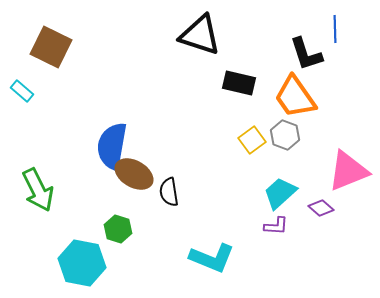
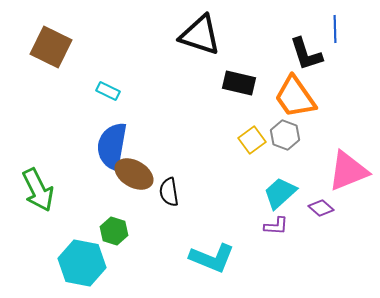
cyan rectangle: moved 86 px right; rotated 15 degrees counterclockwise
green hexagon: moved 4 px left, 2 px down
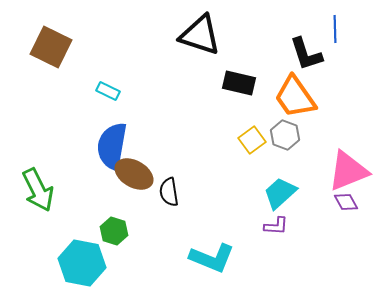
purple diamond: moved 25 px right, 6 px up; rotated 20 degrees clockwise
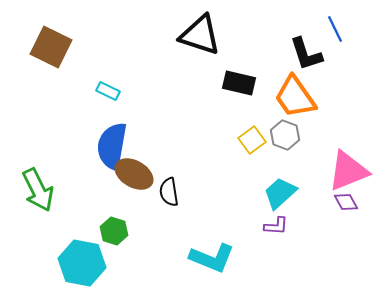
blue line: rotated 24 degrees counterclockwise
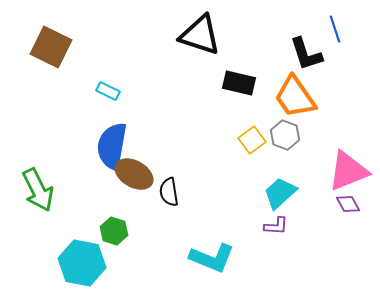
blue line: rotated 8 degrees clockwise
purple diamond: moved 2 px right, 2 px down
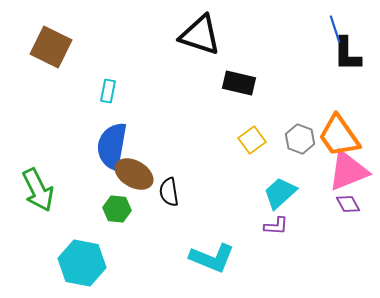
black L-shape: moved 41 px right; rotated 18 degrees clockwise
cyan rectangle: rotated 75 degrees clockwise
orange trapezoid: moved 44 px right, 39 px down
gray hexagon: moved 15 px right, 4 px down
green hexagon: moved 3 px right, 22 px up; rotated 12 degrees counterclockwise
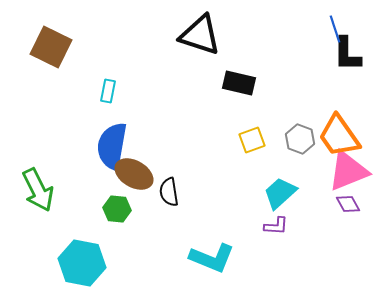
yellow square: rotated 16 degrees clockwise
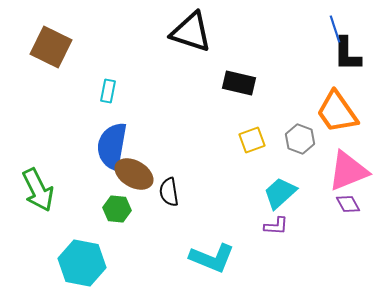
black triangle: moved 9 px left, 3 px up
orange trapezoid: moved 2 px left, 24 px up
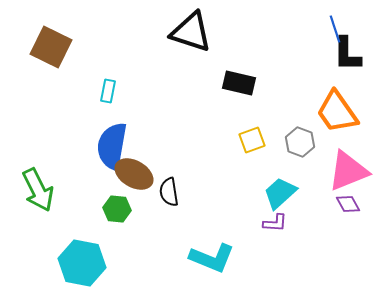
gray hexagon: moved 3 px down
purple L-shape: moved 1 px left, 3 px up
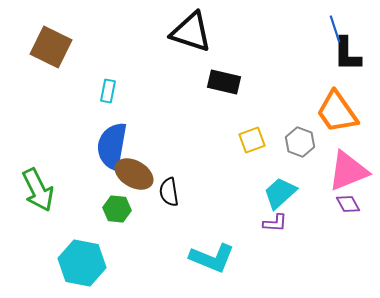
black rectangle: moved 15 px left, 1 px up
